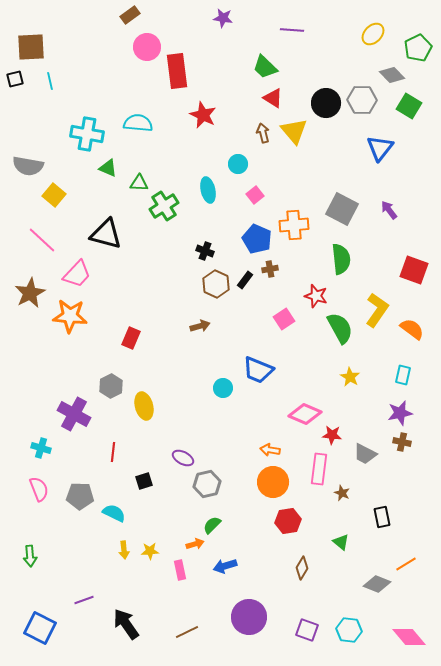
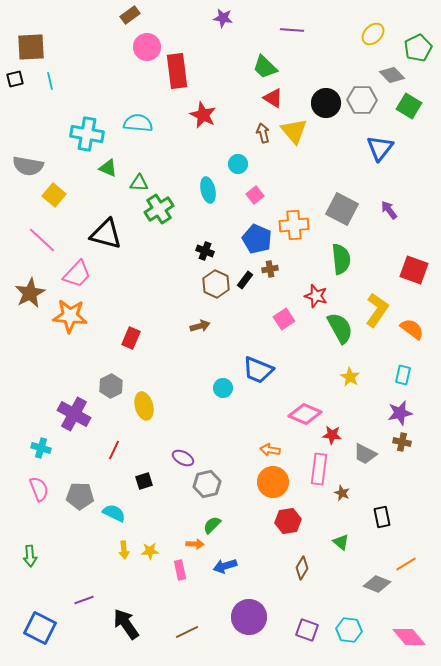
green cross at (164, 206): moved 5 px left, 3 px down
red line at (113, 452): moved 1 px right, 2 px up; rotated 18 degrees clockwise
orange arrow at (195, 544): rotated 18 degrees clockwise
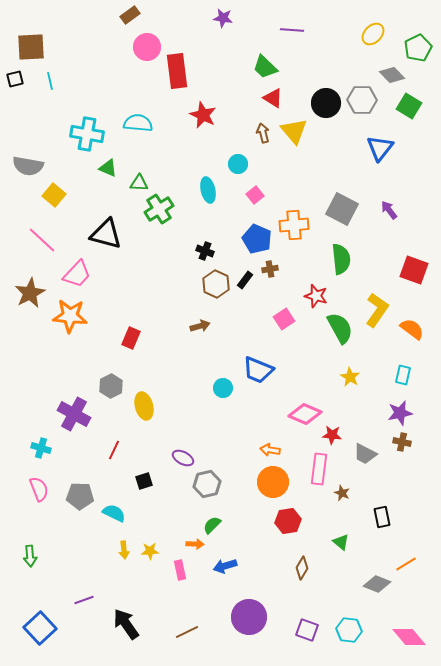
blue square at (40, 628): rotated 20 degrees clockwise
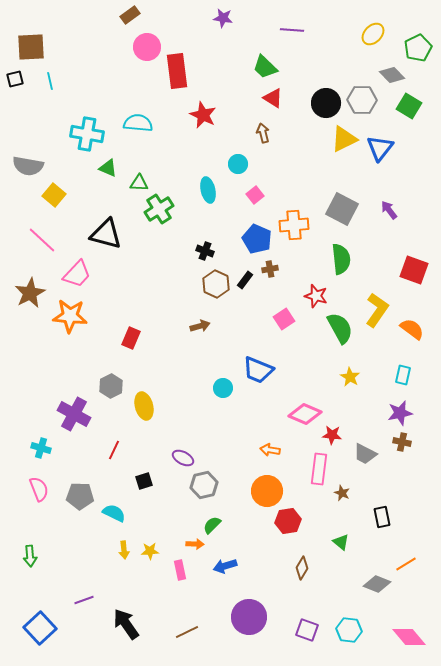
yellow triangle at (294, 131): moved 50 px right, 8 px down; rotated 44 degrees clockwise
orange circle at (273, 482): moved 6 px left, 9 px down
gray hexagon at (207, 484): moved 3 px left, 1 px down
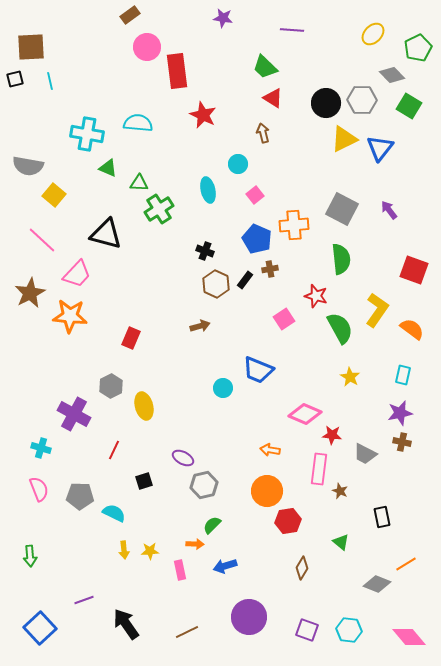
brown star at (342, 493): moved 2 px left, 2 px up
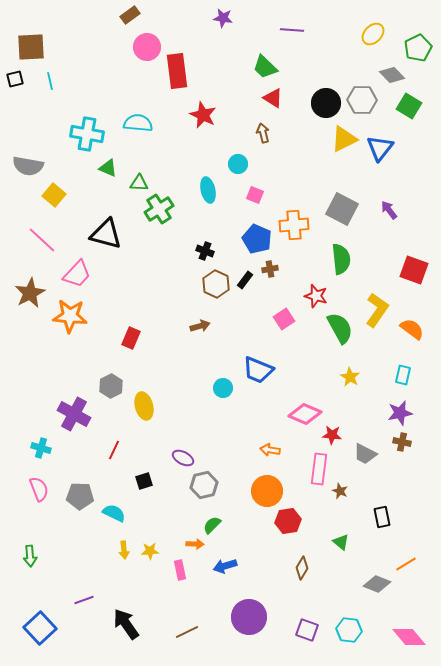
pink square at (255, 195): rotated 30 degrees counterclockwise
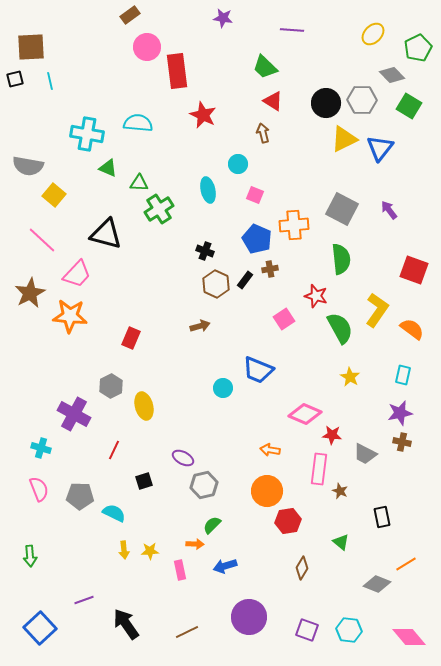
red triangle at (273, 98): moved 3 px down
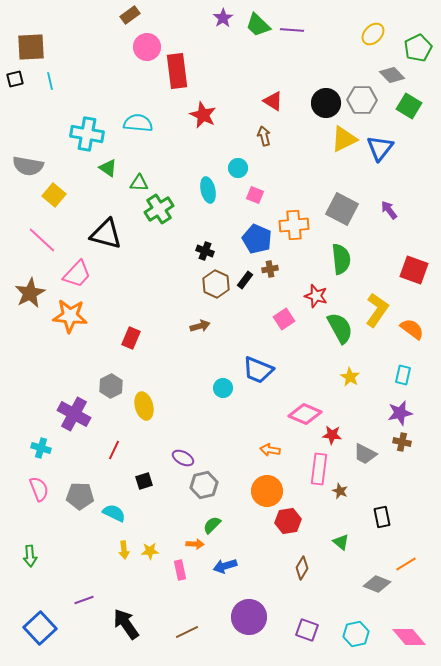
purple star at (223, 18): rotated 30 degrees clockwise
green trapezoid at (265, 67): moved 7 px left, 42 px up
brown arrow at (263, 133): moved 1 px right, 3 px down
cyan circle at (238, 164): moved 4 px down
green triangle at (108, 168): rotated 12 degrees clockwise
cyan hexagon at (349, 630): moved 7 px right, 4 px down; rotated 20 degrees counterclockwise
